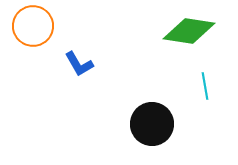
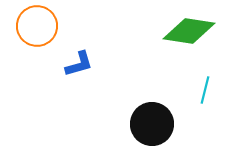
orange circle: moved 4 px right
blue L-shape: rotated 76 degrees counterclockwise
cyan line: moved 4 px down; rotated 24 degrees clockwise
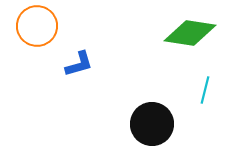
green diamond: moved 1 px right, 2 px down
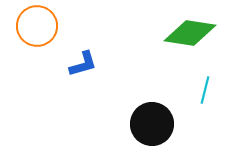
blue L-shape: moved 4 px right
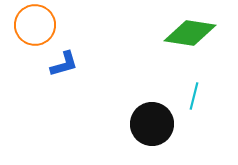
orange circle: moved 2 px left, 1 px up
blue L-shape: moved 19 px left
cyan line: moved 11 px left, 6 px down
